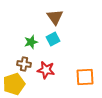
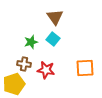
cyan square: rotated 24 degrees counterclockwise
orange square: moved 9 px up
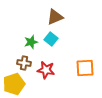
brown triangle: rotated 42 degrees clockwise
cyan square: moved 2 px left
brown cross: moved 1 px up
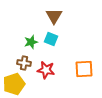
brown triangle: moved 1 px left, 1 px up; rotated 36 degrees counterclockwise
cyan square: rotated 16 degrees counterclockwise
orange square: moved 1 px left, 1 px down
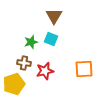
red star: moved 1 px left, 1 px down; rotated 24 degrees counterclockwise
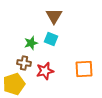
green star: moved 1 px down
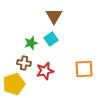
cyan square: rotated 32 degrees clockwise
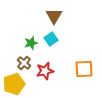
brown cross: rotated 32 degrees clockwise
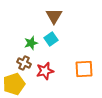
brown cross: rotated 16 degrees counterclockwise
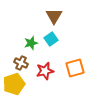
brown cross: moved 3 px left
orange square: moved 9 px left, 1 px up; rotated 12 degrees counterclockwise
